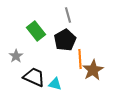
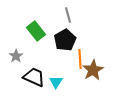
cyan triangle: moved 1 px right, 2 px up; rotated 48 degrees clockwise
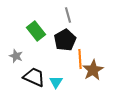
gray star: rotated 16 degrees counterclockwise
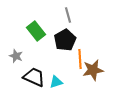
brown star: rotated 20 degrees clockwise
cyan triangle: rotated 40 degrees clockwise
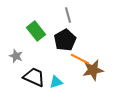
orange line: rotated 60 degrees counterclockwise
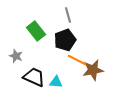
black pentagon: rotated 10 degrees clockwise
orange line: moved 3 px left, 1 px down
cyan triangle: rotated 24 degrees clockwise
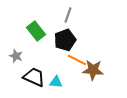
gray line: rotated 35 degrees clockwise
brown star: rotated 15 degrees clockwise
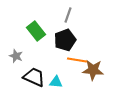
orange line: rotated 18 degrees counterclockwise
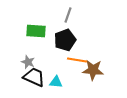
green rectangle: rotated 48 degrees counterclockwise
gray star: moved 12 px right, 6 px down
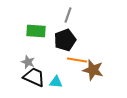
brown star: rotated 10 degrees clockwise
